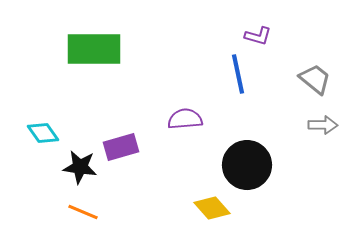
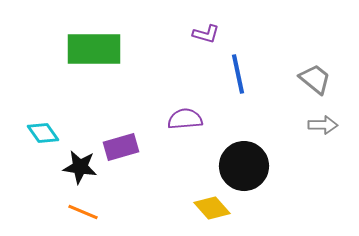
purple L-shape: moved 52 px left, 2 px up
black circle: moved 3 px left, 1 px down
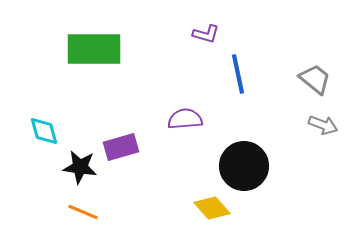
gray arrow: rotated 20 degrees clockwise
cyan diamond: moved 1 px right, 2 px up; rotated 20 degrees clockwise
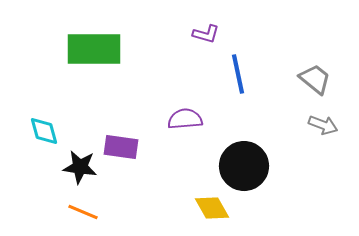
purple rectangle: rotated 24 degrees clockwise
yellow diamond: rotated 12 degrees clockwise
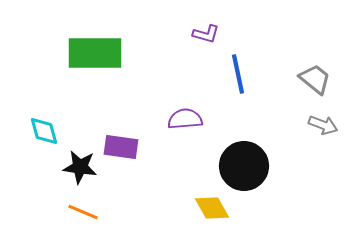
green rectangle: moved 1 px right, 4 px down
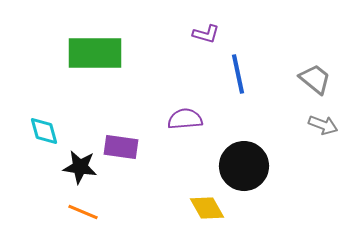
yellow diamond: moved 5 px left
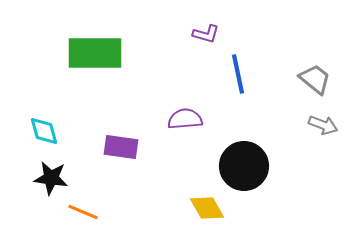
black star: moved 29 px left, 11 px down
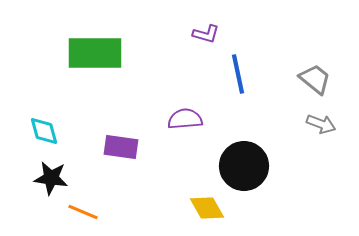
gray arrow: moved 2 px left, 1 px up
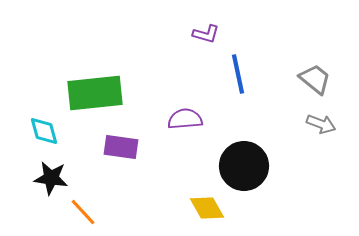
green rectangle: moved 40 px down; rotated 6 degrees counterclockwise
orange line: rotated 24 degrees clockwise
